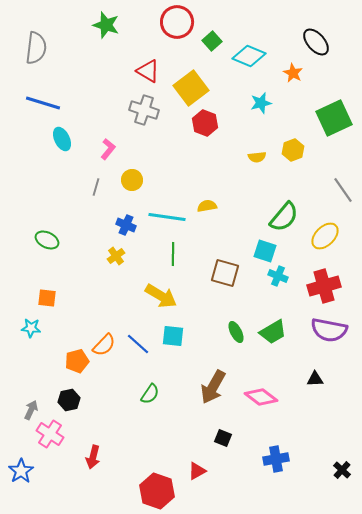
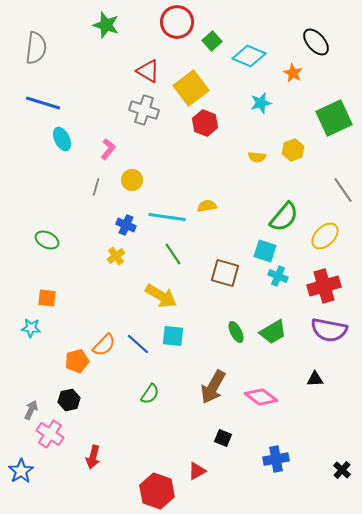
yellow semicircle at (257, 157): rotated 12 degrees clockwise
green line at (173, 254): rotated 35 degrees counterclockwise
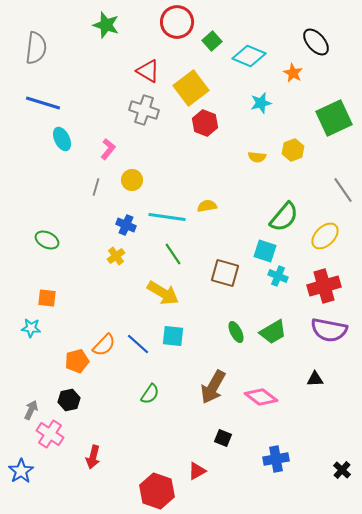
yellow arrow at (161, 296): moved 2 px right, 3 px up
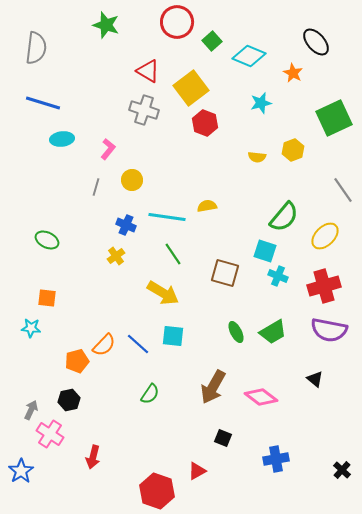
cyan ellipse at (62, 139): rotated 70 degrees counterclockwise
black triangle at (315, 379): rotated 42 degrees clockwise
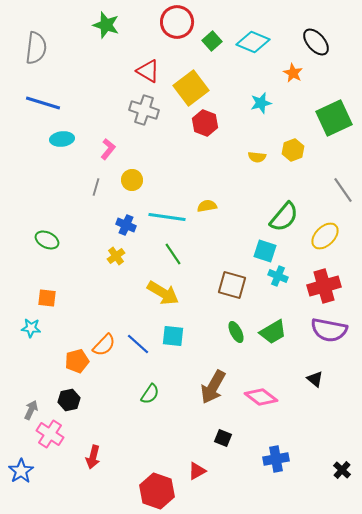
cyan diamond at (249, 56): moved 4 px right, 14 px up
brown square at (225, 273): moved 7 px right, 12 px down
